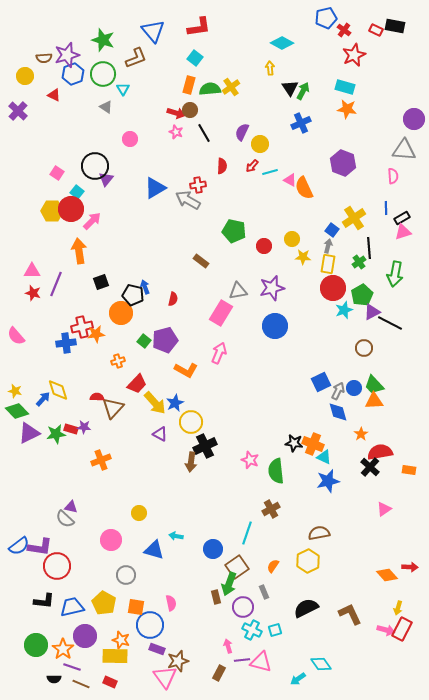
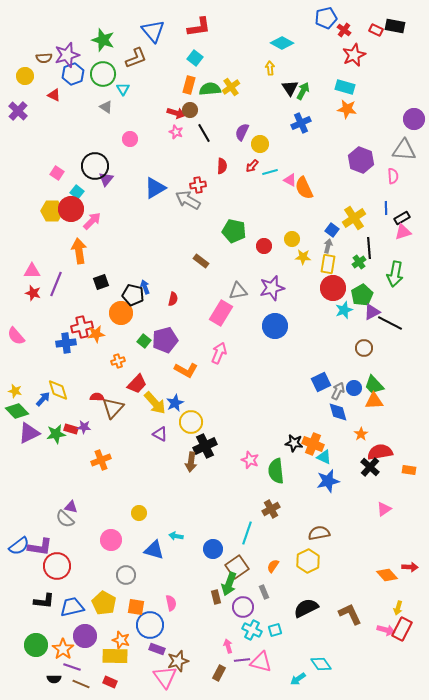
purple hexagon at (343, 163): moved 18 px right, 3 px up
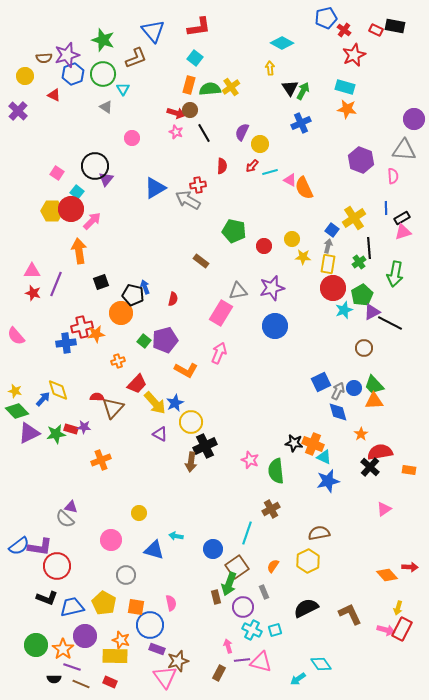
pink circle at (130, 139): moved 2 px right, 1 px up
black L-shape at (44, 601): moved 3 px right, 3 px up; rotated 15 degrees clockwise
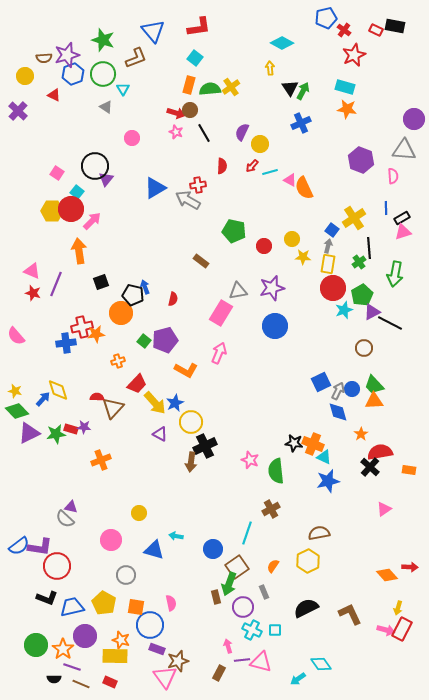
pink triangle at (32, 271): rotated 24 degrees clockwise
blue circle at (354, 388): moved 2 px left, 1 px down
cyan square at (275, 630): rotated 16 degrees clockwise
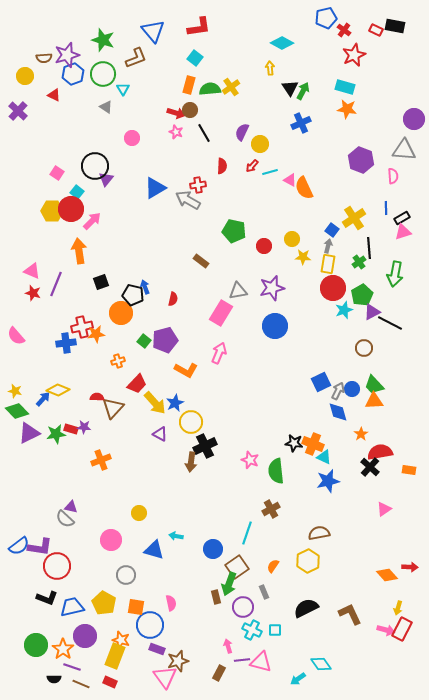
yellow diamond at (58, 390): rotated 50 degrees counterclockwise
yellow rectangle at (115, 656): rotated 70 degrees counterclockwise
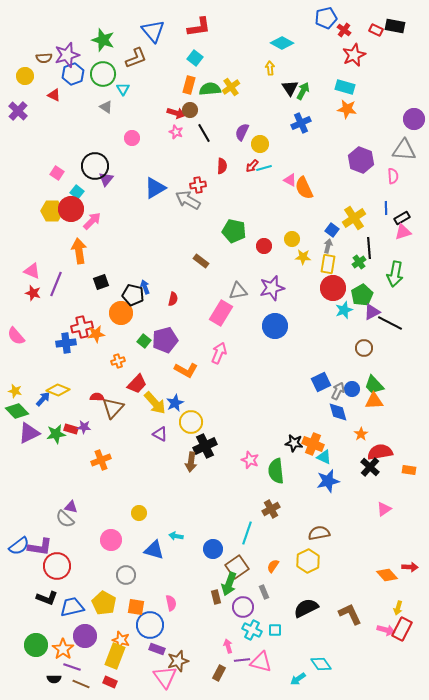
cyan line at (270, 172): moved 6 px left, 4 px up
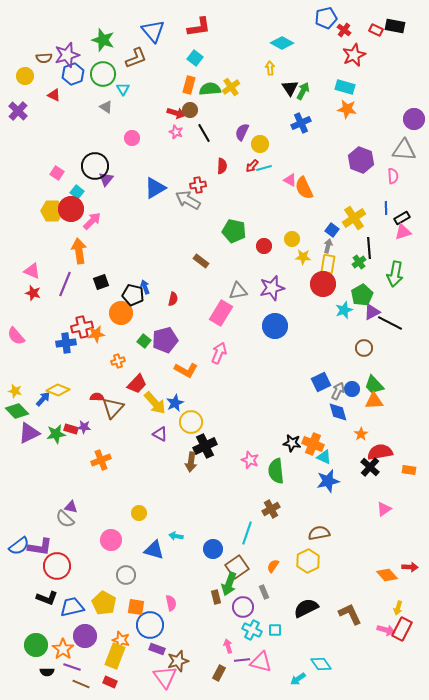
purple line at (56, 284): moved 9 px right
red circle at (333, 288): moved 10 px left, 4 px up
black star at (294, 443): moved 2 px left
black semicircle at (54, 679): moved 7 px left, 7 px up
